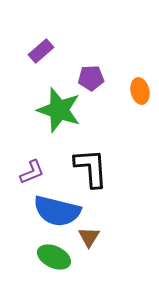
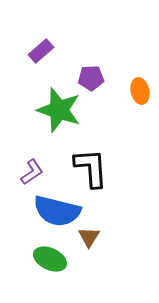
purple L-shape: rotated 12 degrees counterclockwise
green ellipse: moved 4 px left, 2 px down
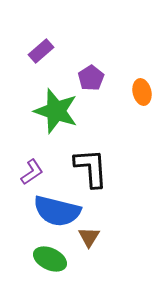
purple pentagon: rotated 30 degrees counterclockwise
orange ellipse: moved 2 px right, 1 px down
green star: moved 3 px left, 1 px down
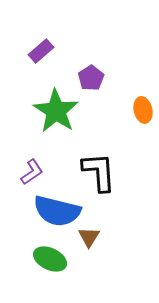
orange ellipse: moved 1 px right, 18 px down
green star: rotated 15 degrees clockwise
black L-shape: moved 8 px right, 4 px down
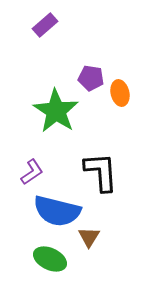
purple rectangle: moved 4 px right, 26 px up
purple pentagon: rotated 30 degrees counterclockwise
orange ellipse: moved 23 px left, 17 px up
black L-shape: moved 2 px right
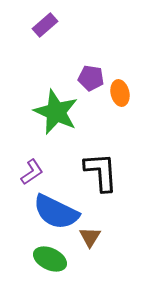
green star: moved 1 px down; rotated 9 degrees counterclockwise
blue semicircle: moved 1 px left, 1 px down; rotated 12 degrees clockwise
brown triangle: moved 1 px right
